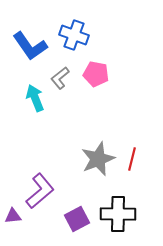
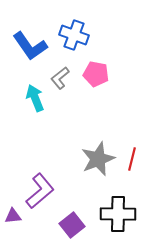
purple square: moved 5 px left, 6 px down; rotated 10 degrees counterclockwise
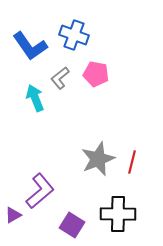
red line: moved 3 px down
purple triangle: moved 1 px up; rotated 24 degrees counterclockwise
purple square: rotated 20 degrees counterclockwise
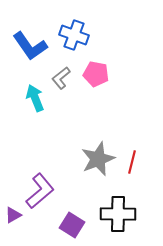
gray L-shape: moved 1 px right
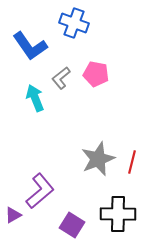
blue cross: moved 12 px up
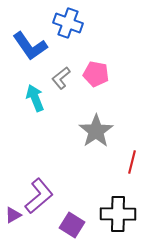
blue cross: moved 6 px left
gray star: moved 2 px left, 28 px up; rotated 12 degrees counterclockwise
purple L-shape: moved 1 px left, 5 px down
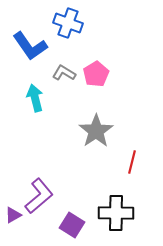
pink pentagon: rotated 30 degrees clockwise
gray L-shape: moved 3 px right, 5 px up; rotated 70 degrees clockwise
cyan arrow: rotated 8 degrees clockwise
black cross: moved 2 px left, 1 px up
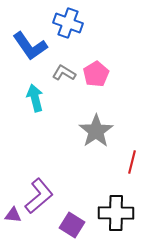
purple triangle: rotated 36 degrees clockwise
